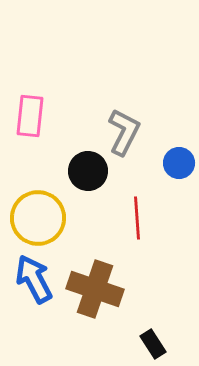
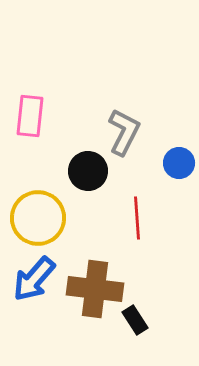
blue arrow: rotated 111 degrees counterclockwise
brown cross: rotated 12 degrees counterclockwise
black rectangle: moved 18 px left, 24 px up
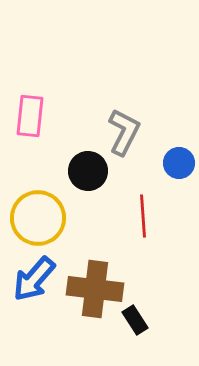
red line: moved 6 px right, 2 px up
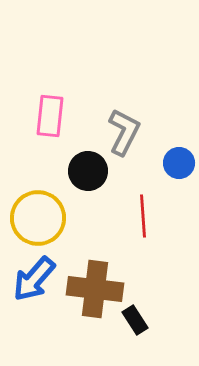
pink rectangle: moved 20 px right
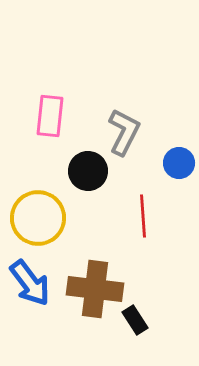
blue arrow: moved 4 px left, 4 px down; rotated 78 degrees counterclockwise
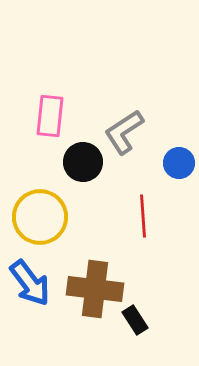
gray L-shape: rotated 150 degrees counterclockwise
black circle: moved 5 px left, 9 px up
yellow circle: moved 2 px right, 1 px up
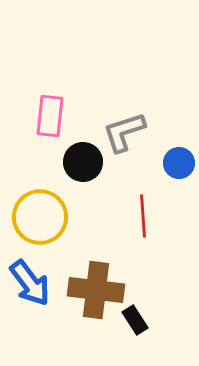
gray L-shape: rotated 15 degrees clockwise
brown cross: moved 1 px right, 1 px down
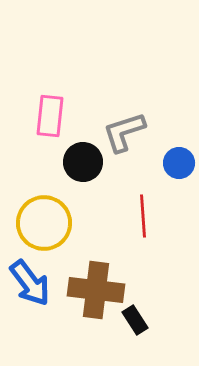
yellow circle: moved 4 px right, 6 px down
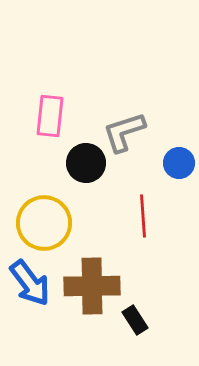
black circle: moved 3 px right, 1 px down
brown cross: moved 4 px left, 4 px up; rotated 8 degrees counterclockwise
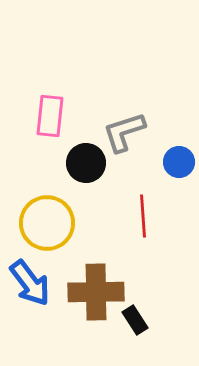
blue circle: moved 1 px up
yellow circle: moved 3 px right
brown cross: moved 4 px right, 6 px down
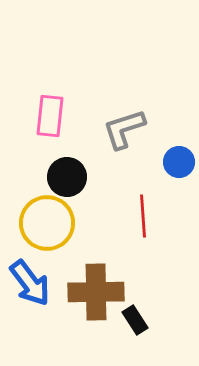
gray L-shape: moved 3 px up
black circle: moved 19 px left, 14 px down
